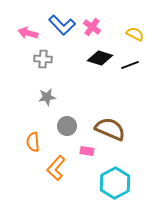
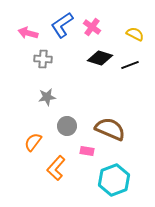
blue L-shape: rotated 100 degrees clockwise
orange semicircle: rotated 42 degrees clockwise
cyan hexagon: moved 1 px left, 3 px up; rotated 8 degrees clockwise
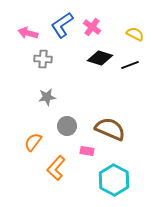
cyan hexagon: rotated 12 degrees counterclockwise
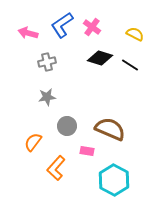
gray cross: moved 4 px right, 3 px down; rotated 18 degrees counterclockwise
black line: rotated 54 degrees clockwise
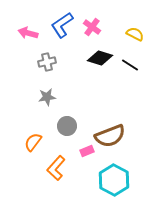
brown semicircle: moved 7 px down; rotated 136 degrees clockwise
pink rectangle: rotated 32 degrees counterclockwise
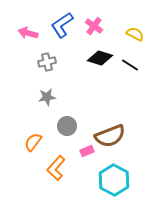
pink cross: moved 2 px right, 1 px up
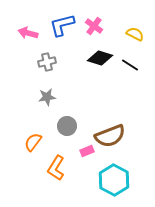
blue L-shape: rotated 20 degrees clockwise
orange L-shape: rotated 10 degrees counterclockwise
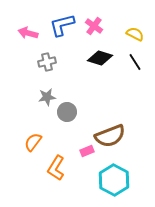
black line: moved 5 px right, 3 px up; rotated 24 degrees clockwise
gray circle: moved 14 px up
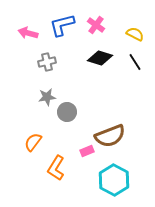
pink cross: moved 2 px right, 1 px up
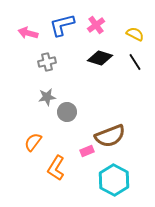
pink cross: rotated 18 degrees clockwise
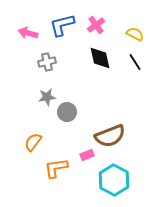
black diamond: rotated 60 degrees clockwise
pink rectangle: moved 4 px down
orange L-shape: rotated 50 degrees clockwise
